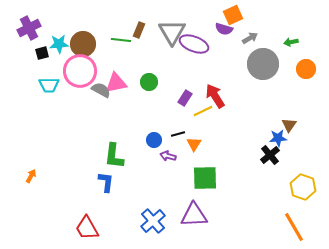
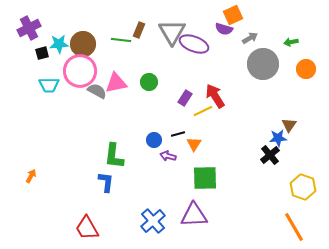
gray semicircle: moved 4 px left, 1 px down
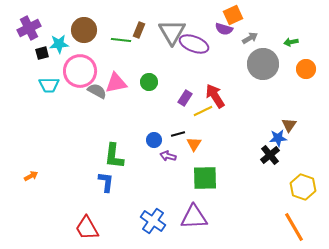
brown circle: moved 1 px right, 14 px up
orange arrow: rotated 32 degrees clockwise
purple triangle: moved 2 px down
blue cross: rotated 15 degrees counterclockwise
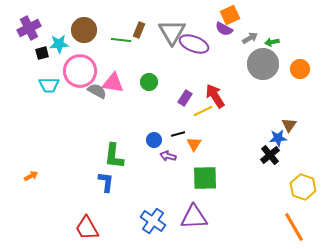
orange square: moved 3 px left
purple semicircle: rotated 12 degrees clockwise
green arrow: moved 19 px left
orange circle: moved 6 px left
pink triangle: moved 3 px left; rotated 20 degrees clockwise
